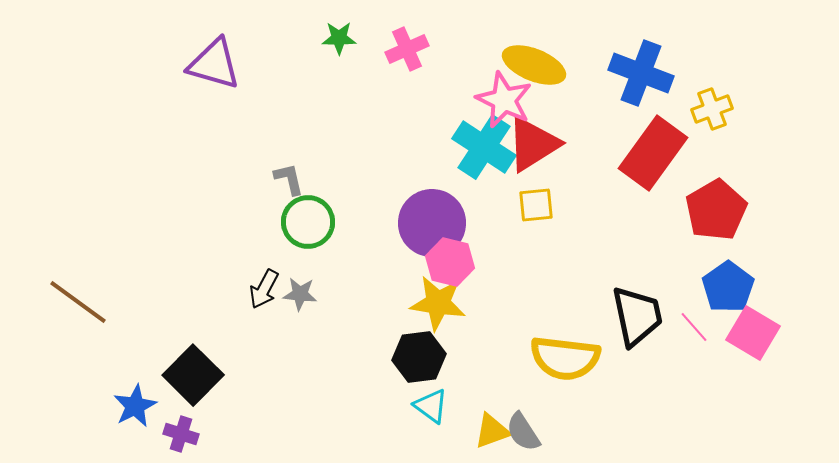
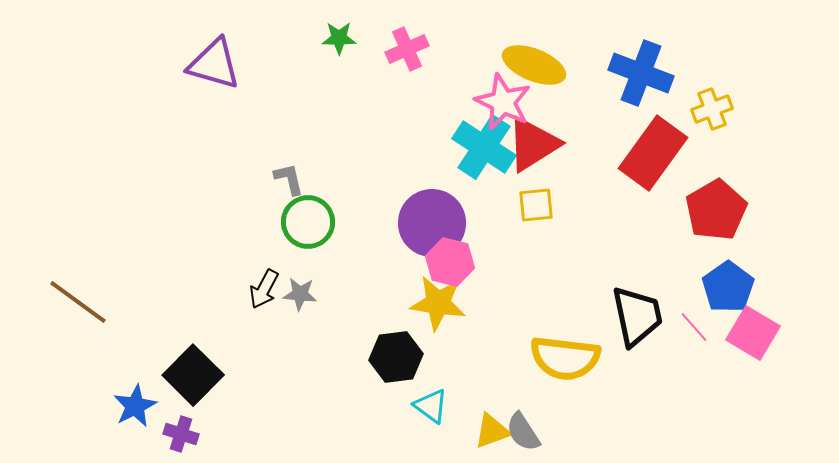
pink star: moved 1 px left, 2 px down
black hexagon: moved 23 px left
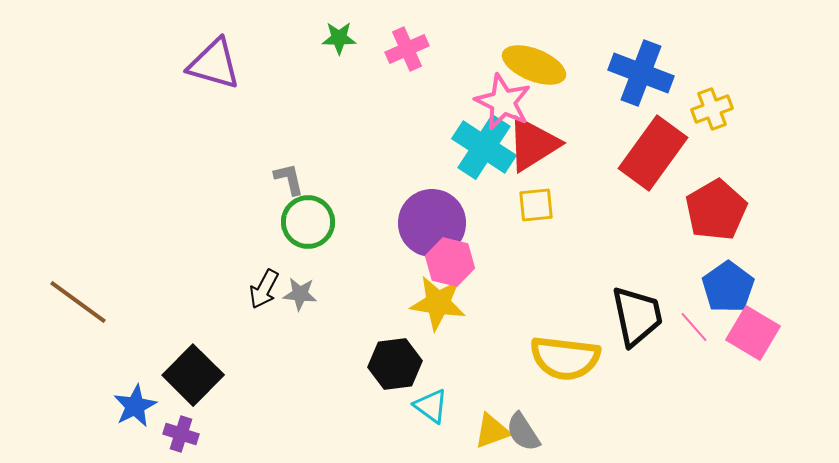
black hexagon: moved 1 px left, 7 px down
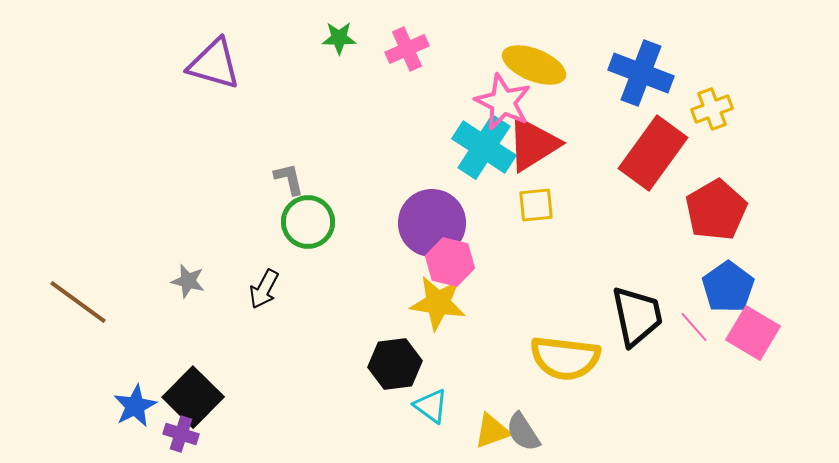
gray star: moved 112 px left, 13 px up; rotated 8 degrees clockwise
black square: moved 22 px down
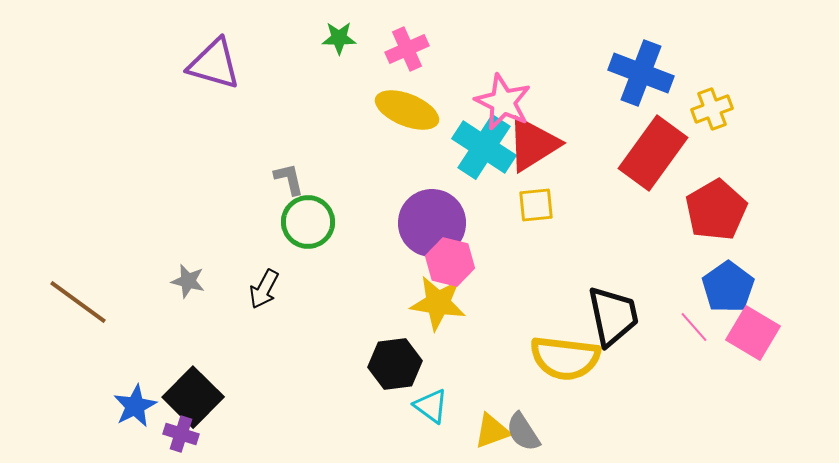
yellow ellipse: moved 127 px left, 45 px down
black trapezoid: moved 24 px left
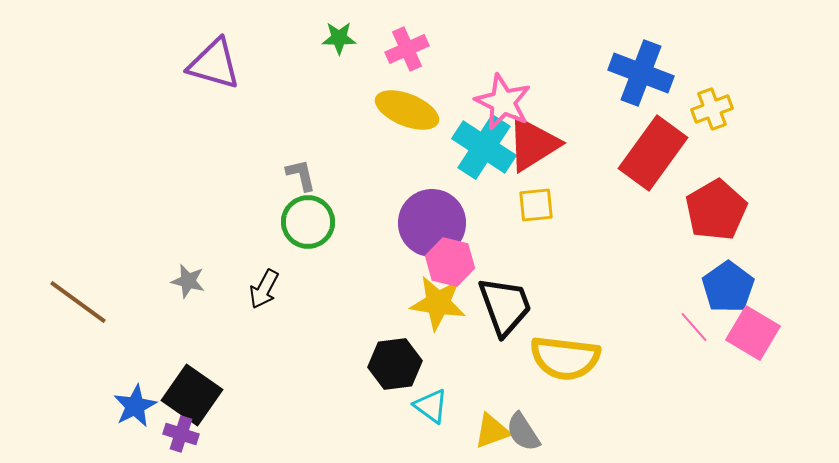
gray L-shape: moved 12 px right, 4 px up
black trapezoid: moved 108 px left, 10 px up; rotated 8 degrees counterclockwise
black square: moved 1 px left, 2 px up; rotated 10 degrees counterclockwise
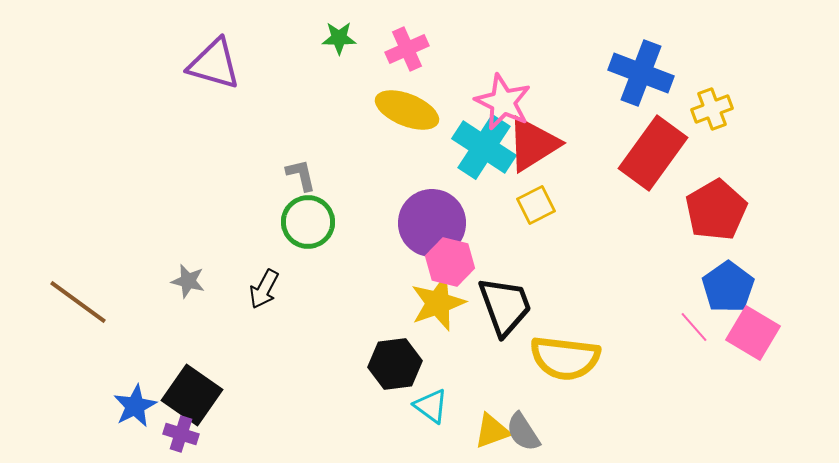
yellow square: rotated 21 degrees counterclockwise
yellow star: rotated 28 degrees counterclockwise
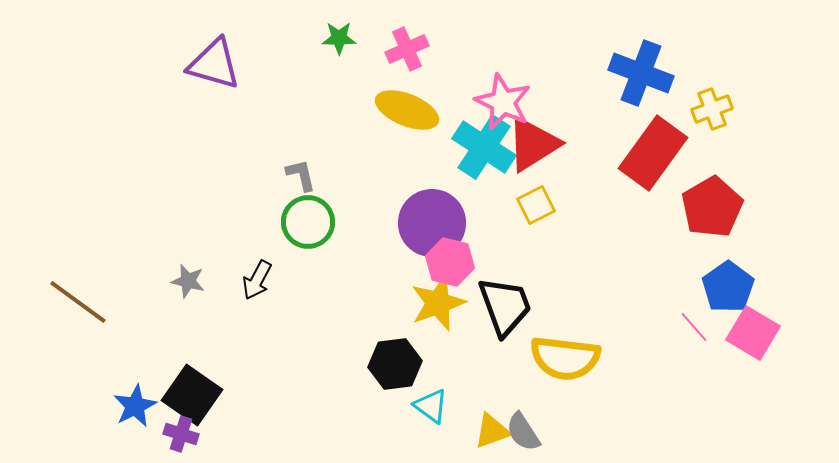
red pentagon: moved 4 px left, 3 px up
black arrow: moved 7 px left, 9 px up
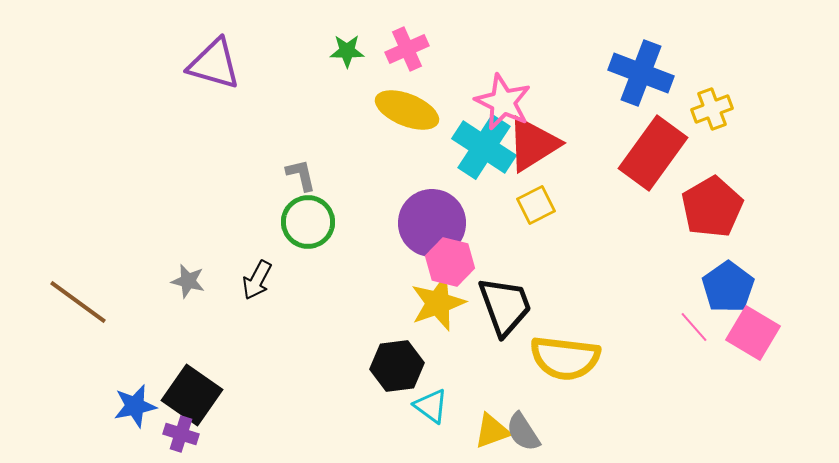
green star: moved 8 px right, 13 px down
black hexagon: moved 2 px right, 2 px down
blue star: rotated 15 degrees clockwise
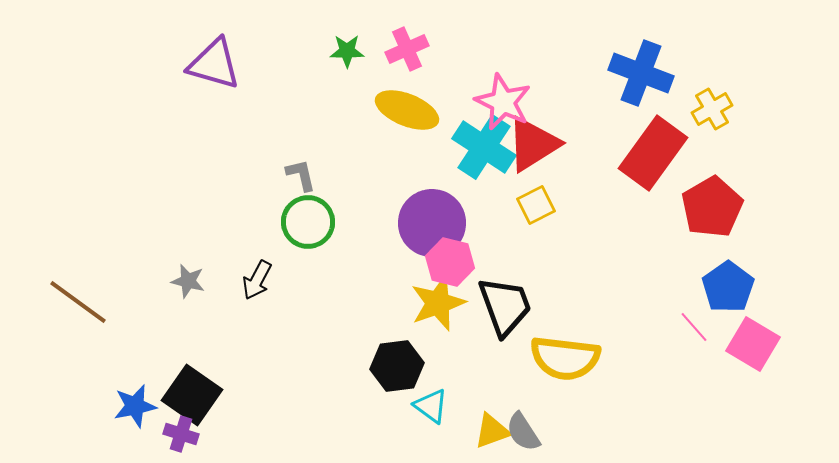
yellow cross: rotated 9 degrees counterclockwise
pink square: moved 11 px down
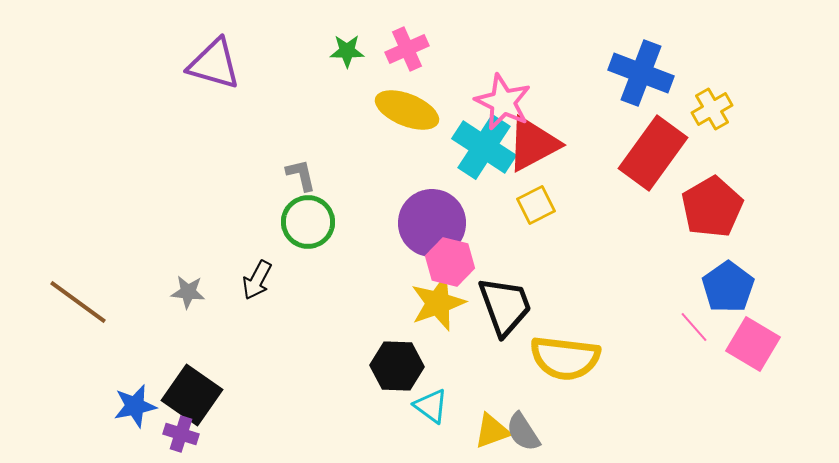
red triangle: rotated 4 degrees clockwise
gray star: moved 11 px down; rotated 8 degrees counterclockwise
black hexagon: rotated 9 degrees clockwise
